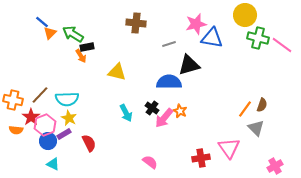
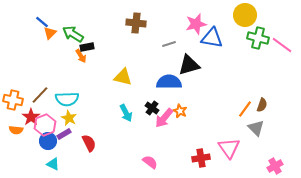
yellow triangle: moved 6 px right, 5 px down
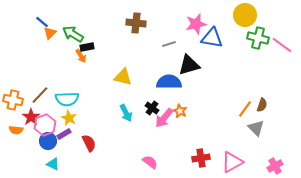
pink triangle: moved 3 px right, 14 px down; rotated 35 degrees clockwise
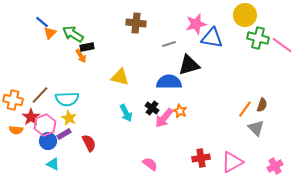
yellow triangle: moved 3 px left
pink semicircle: moved 2 px down
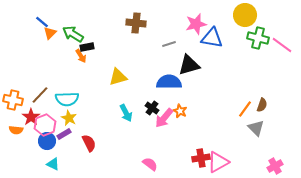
yellow triangle: moved 2 px left; rotated 30 degrees counterclockwise
blue circle: moved 1 px left
pink triangle: moved 14 px left
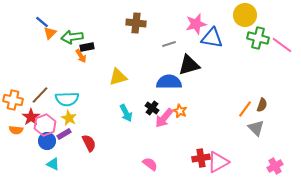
green arrow: moved 1 px left, 3 px down; rotated 40 degrees counterclockwise
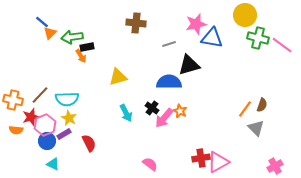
red star: rotated 18 degrees clockwise
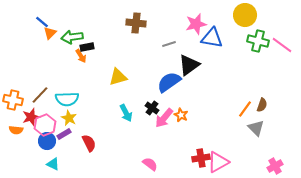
green cross: moved 3 px down
black triangle: rotated 20 degrees counterclockwise
blue semicircle: rotated 35 degrees counterclockwise
orange star: moved 1 px right, 4 px down
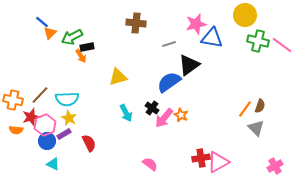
green arrow: rotated 20 degrees counterclockwise
brown semicircle: moved 2 px left, 1 px down
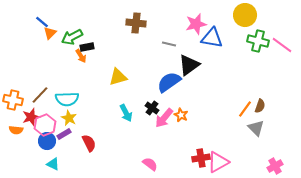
gray line: rotated 32 degrees clockwise
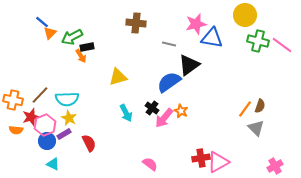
orange star: moved 4 px up
